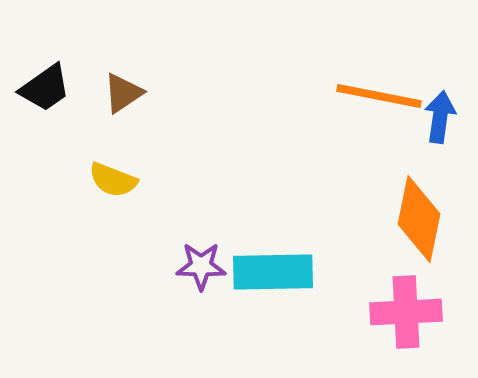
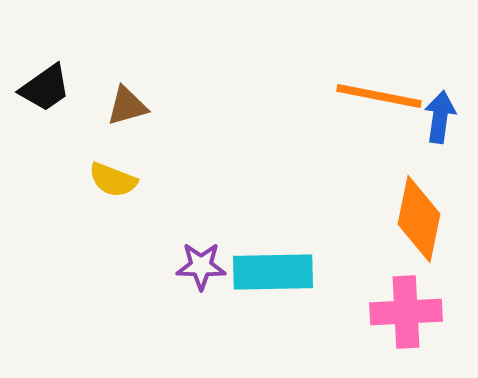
brown triangle: moved 4 px right, 13 px down; rotated 18 degrees clockwise
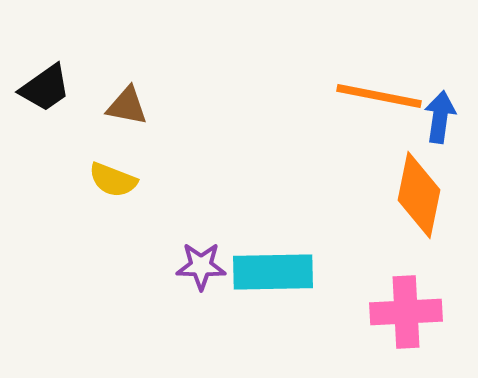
brown triangle: rotated 27 degrees clockwise
orange diamond: moved 24 px up
